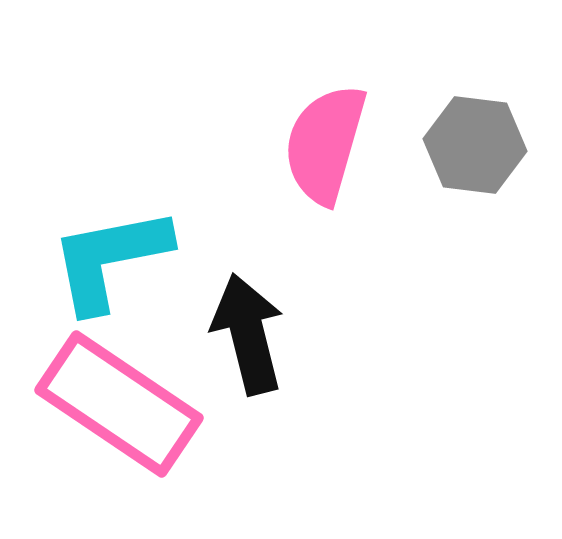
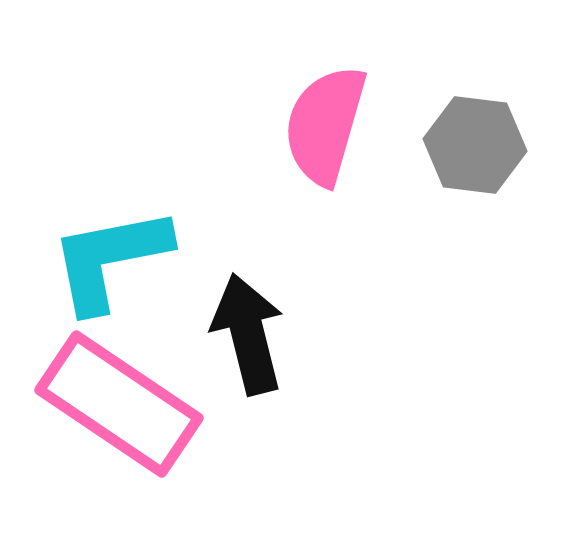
pink semicircle: moved 19 px up
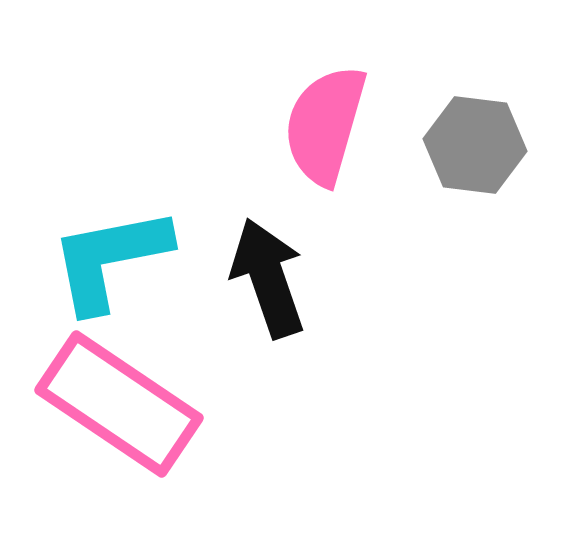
black arrow: moved 20 px right, 56 px up; rotated 5 degrees counterclockwise
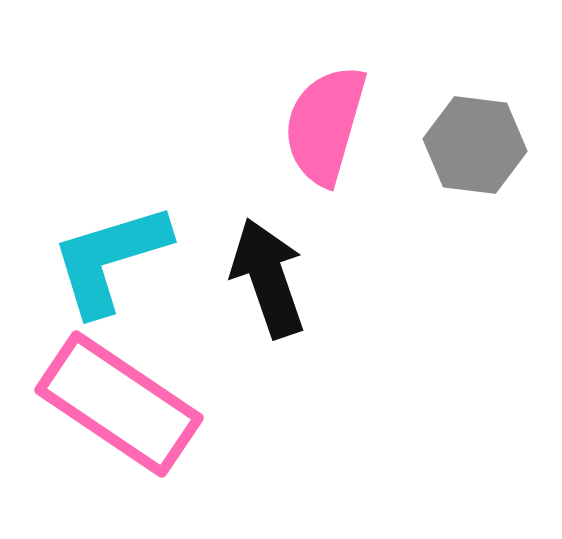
cyan L-shape: rotated 6 degrees counterclockwise
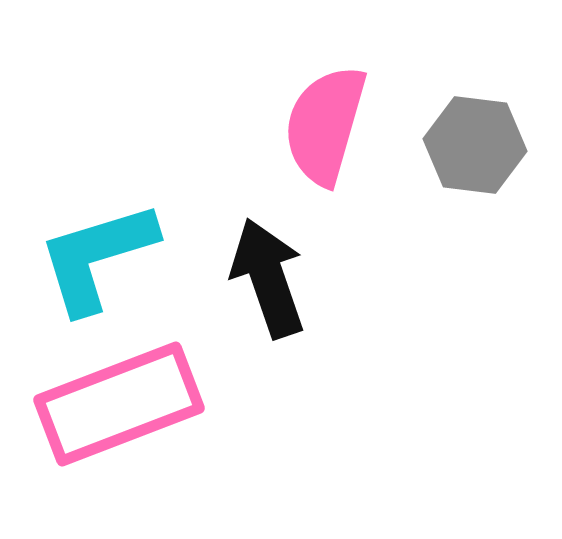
cyan L-shape: moved 13 px left, 2 px up
pink rectangle: rotated 55 degrees counterclockwise
